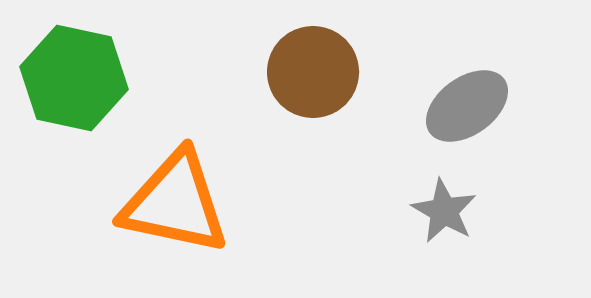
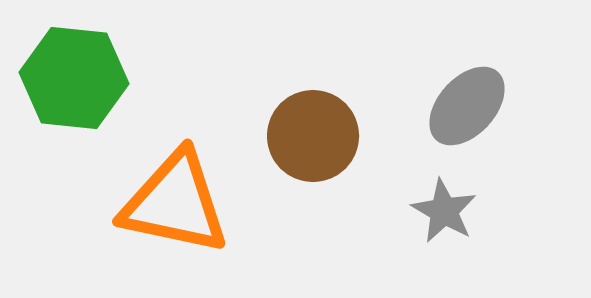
brown circle: moved 64 px down
green hexagon: rotated 6 degrees counterclockwise
gray ellipse: rotated 12 degrees counterclockwise
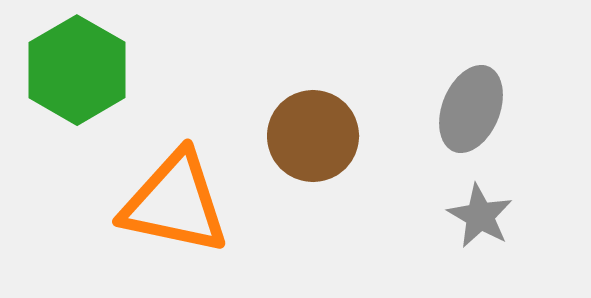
green hexagon: moved 3 px right, 8 px up; rotated 24 degrees clockwise
gray ellipse: moved 4 px right, 3 px down; rotated 20 degrees counterclockwise
gray star: moved 36 px right, 5 px down
